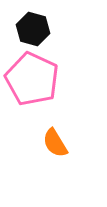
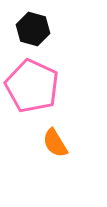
pink pentagon: moved 7 px down
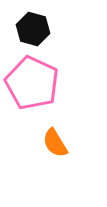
pink pentagon: moved 3 px up
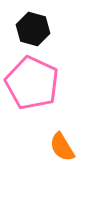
orange semicircle: moved 7 px right, 4 px down
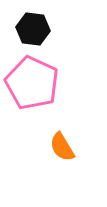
black hexagon: rotated 8 degrees counterclockwise
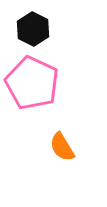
black hexagon: rotated 20 degrees clockwise
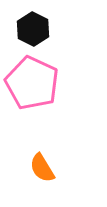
orange semicircle: moved 20 px left, 21 px down
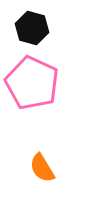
black hexagon: moved 1 px left, 1 px up; rotated 12 degrees counterclockwise
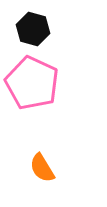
black hexagon: moved 1 px right, 1 px down
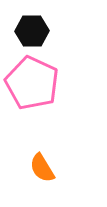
black hexagon: moved 1 px left, 2 px down; rotated 16 degrees counterclockwise
